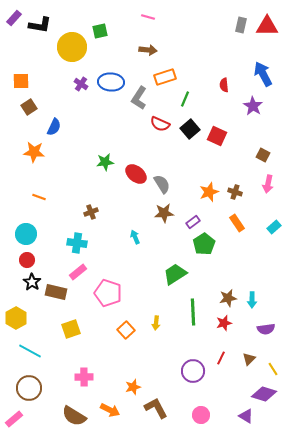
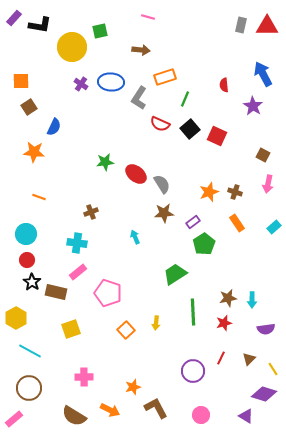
brown arrow at (148, 50): moved 7 px left
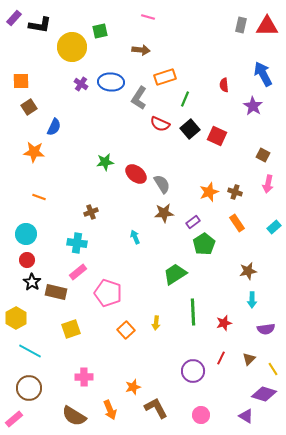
brown star at (228, 298): moved 20 px right, 27 px up
orange arrow at (110, 410): rotated 42 degrees clockwise
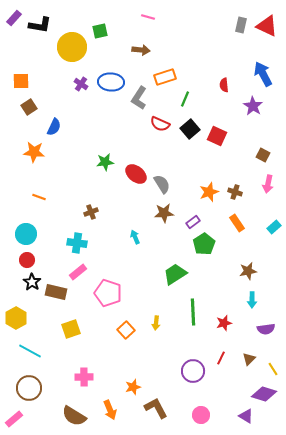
red triangle at (267, 26): rotated 25 degrees clockwise
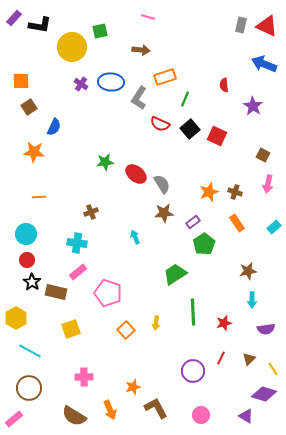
blue arrow at (263, 74): moved 1 px right, 10 px up; rotated 40 degrees counterclockwise
orange line at (39, 197): rotated 24 degrees counterclockwise
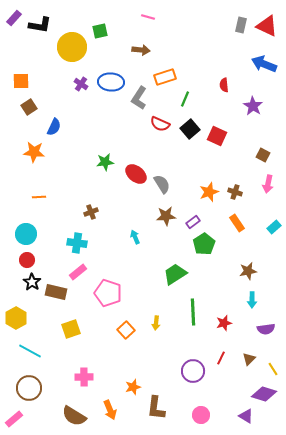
brown star at (164, 213): moved 2 px right, 3 px down
brown L-shape at (156, 408): rotated 145 degrees counterclockwise
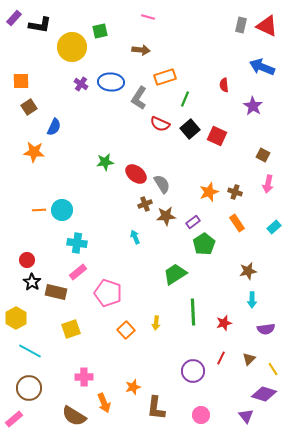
blue arrow at (264, 64): moved 2 px left, 3 px down
orange line at (39, 197): moved 13 px down
brown cross at (91, 212): moved 54 px right, 8 px up
cyan circle at (26, 234): moved 36 px right, 24 px up
orange arrow at (110, 410): moved 6 px left, 7 px up
purple triangle at (246, 416): rotated 21 degrees clockwise
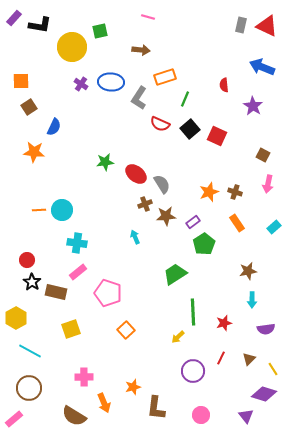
yellow arrow at (156, 323): moved 22 px right, 14 px down; rotated 40 degrees clockwise
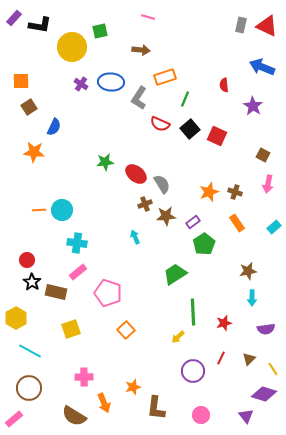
cyan arrow at (252, 300): moved 2 px up
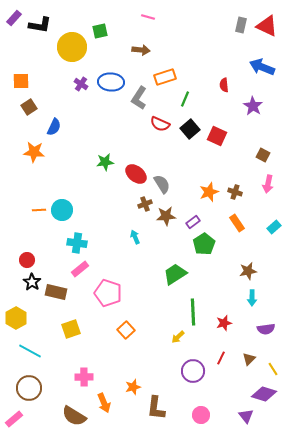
pink rectangle at (78, 272): moved 2 px right, 3 px up
